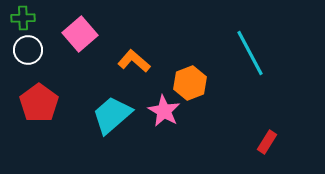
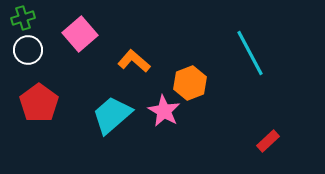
green cross: rotated 15 degrees counterclockwise
red rectangle: moved 1 px right, 1 px up; rotated 15 degrees clockwise
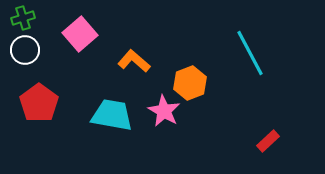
white circle: moved 3 px left
cyan trapezoid: rotated 51 degrees clockwise
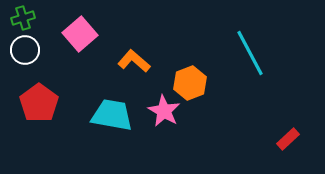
red rectangle: moved 20 px right, 2 px up
